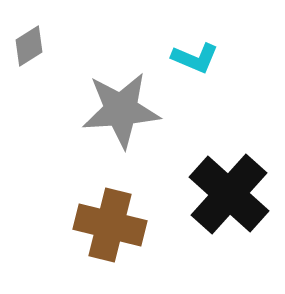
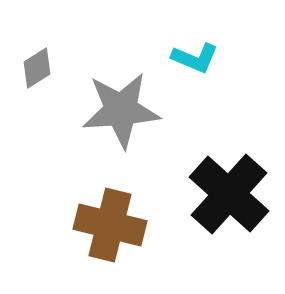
gray diamond: moved 8 px right, 22 px down
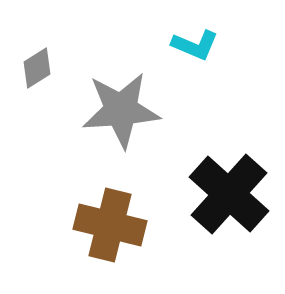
cyan L-shape: moved 13 px up
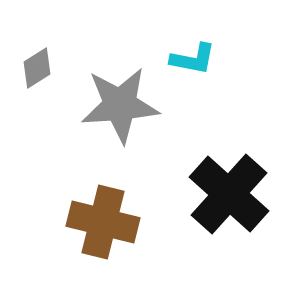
cyan L-shape: moved 2 px left, 14 px down; rotated 12 degrees counterclockwise
gray star: moved 1 px left, 5 px up
brown cross: moved 7 px left, 3 px up
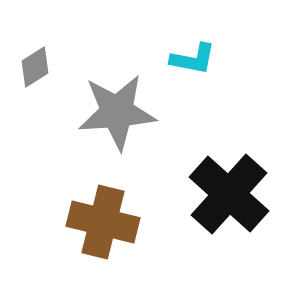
gray diamond: moved 2 px left, 1 px up
gray star: moved 3 px left, 7 px down
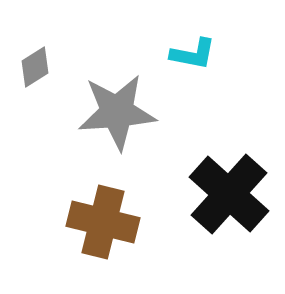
cyan L-shape: moved 5 px up
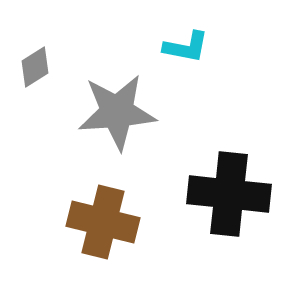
cyan L-shape: moved 7 px left, 7 px up
black cross: rotated 36 degrees counterclockwise
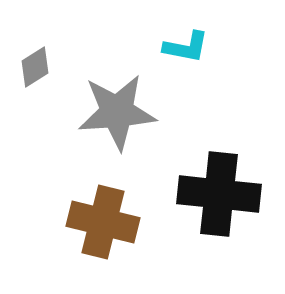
black cross: moved 10 px left
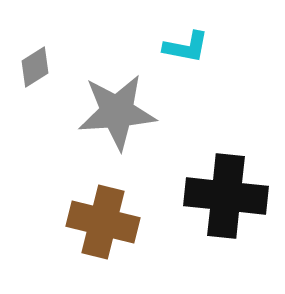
black cross: moved 7 px right, 2 px down
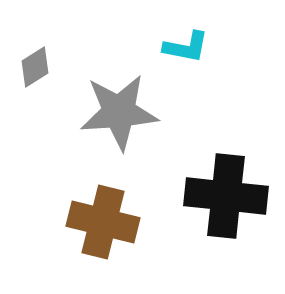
gray star: moved 2 px right
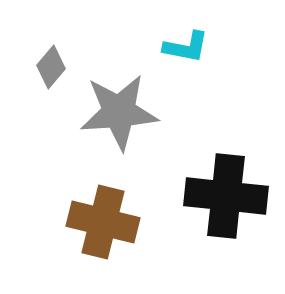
gray diamond: moved 16 px right; rotated 18 degrees counterclockwise
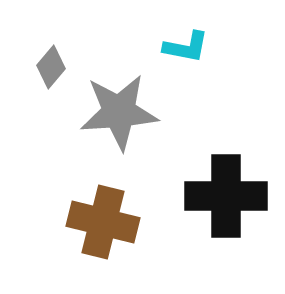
black cross: rotated 6 degrees counterclockwise
